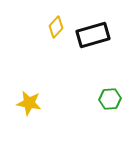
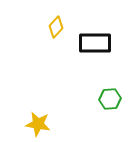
black rectangle: moved 2 px right, 8 px down; rotated 16 degrees clockwise
yellow star: moved 9 px right, 21 px down
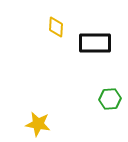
yellow diamond: rotated 40 degrees counterclockwise
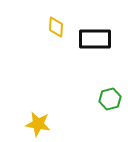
black rectangle: moved 4 px up
green hexagon: rotated 10 degrees counterclockwise
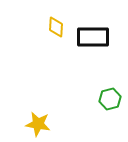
black rectangle: moved 2 px left, 2 px up
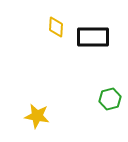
yellow star: moved 1 px left, 8 px up
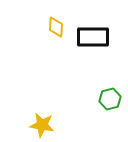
yellow star: moved 5 px right, 9 px down
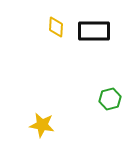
black rectangle: moved 1 px right, 6 px up
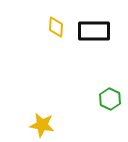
green hexagon: rotated 20 degrees counterclockwise
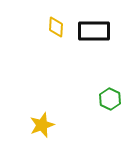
yellow star: rotated 30 degrees counterclockwise
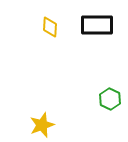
yellow diamond: moved 6 px left
black rectangle: moved 3 px right, 6 px up
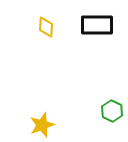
yellow diamond: moved 4 px left
green hexagon: moved 2 px right, 12 px down
